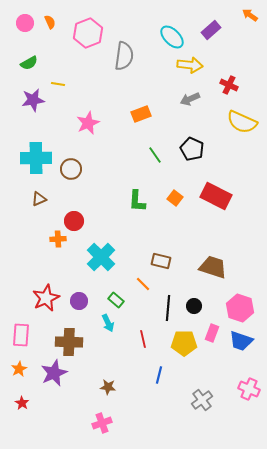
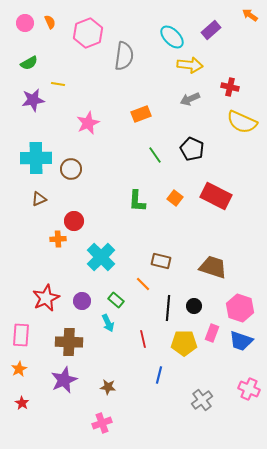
red cross at (229, 85): moved 1 px right, 2 px down; rotated 12 degrees counterclockwise
purple circle at (79, 301): moved 3 px right
purple star at (54, 373): moved 10 px right, 7 px down
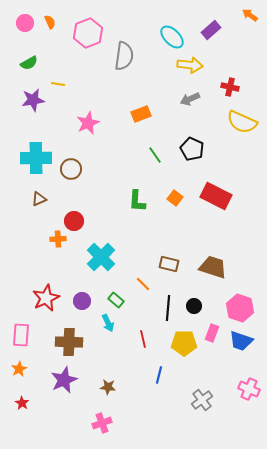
brown rectangle at (161, 261): moved 8 px right, 3 px down
